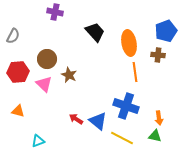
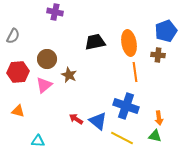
black trapezoid: moved 10 px down; rotated 60 degrees counterclockwise
pink triangle: moved 1 px down; rotated 36 degrees clockwise
cyan triangle: rotated 24 degrees clockwise
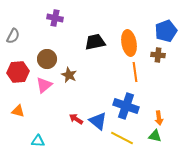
purple cross: moved 6 px down
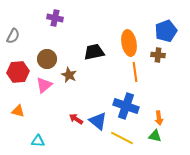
black trapezoid: moved 1 px left, 10 px down
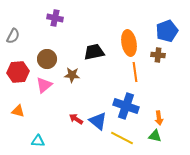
blue pentagon: moved 1 px right
brown star: moved 3 px right; rotated 21 degrees counterclockwise
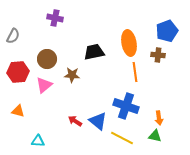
red arrow: moved 1 px left, 2 px down
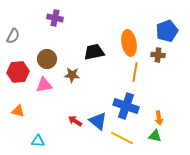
orange line: rotated 18 degrees clockwise
pink triangle: rotated 30 degrees clockwise
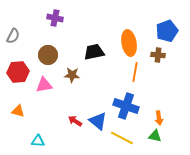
brown circle: moved 1 px right, 4 px up
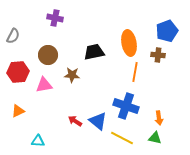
orange triangle: rotated 40 degrees counterclockwise
green triangle: moved 2 px down
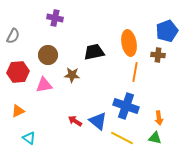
cyan triangle: moved 9 px left, 3 px up; rotated 32 degrees clockwise
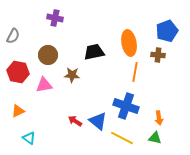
red hexagon: rotated 15 degrees clockwise
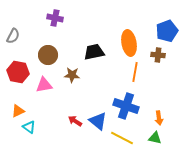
cyan triangle: moved 11 px up
